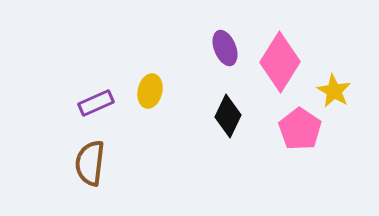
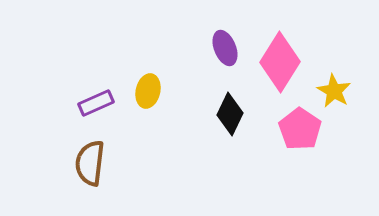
yellow ellipse: moved 2 px left
black diamond: moved 2 px right, 2 px up
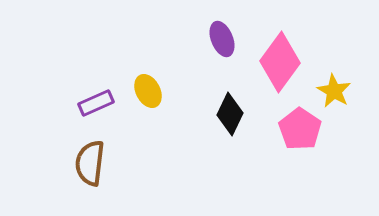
purple ellipse: moved 3 px left, 9 px up
pink diamond: rotated 4 degrees clockwise
yellow ellipse: rotated 40 degrees counterclockwise
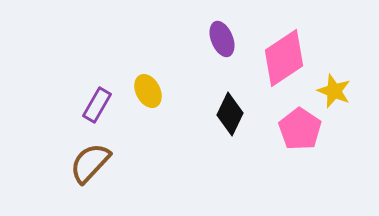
pink diamond: moved 4 px right, 4 px up; rotated 20 degrees clockwise
yellow star: rotated 8 degrees counterclockwise
purple rectangle: moved 1 px right, 2 px down; rotated 36 degrees counterclockwise
brown semicircle: rotated 36 degrees clockwise
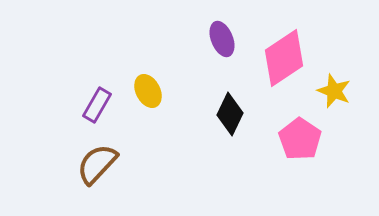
pink pentagon: moved 10 px down
brown semicircle: moved 7 px right, 1 px down
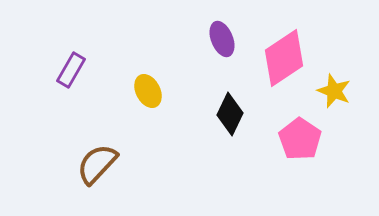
purple rectangle: moved 26 px left, 35 px up
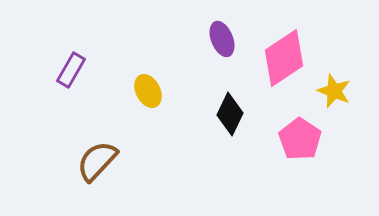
brown semicircle: moved 3 px up
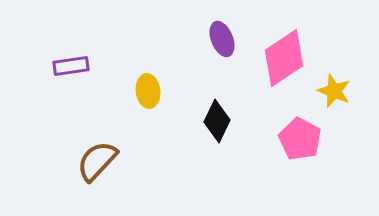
purple rectangle: moved 4 px up; rotated 52 degrees clockwise
yellow ellipse: rotated 20 degrees clockwise
black diamond: moved 13 px left, 7 px down
pink pentagon: rotated 6 degrees counterclockwise
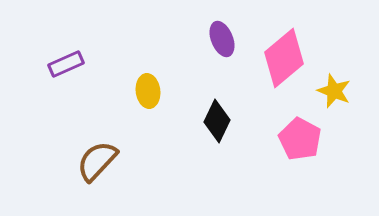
pink diamond: rotated 6 degrees counterclockwise
purple rectangle: moved 5 px left, 2 px up; rotated 16 degrees counterclockwise
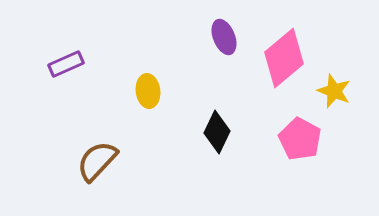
purple ellipse: moved 2 px right, 2 px up
black diamond: moved 11 px down
